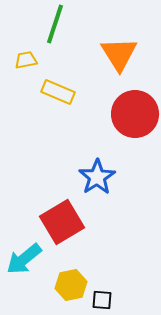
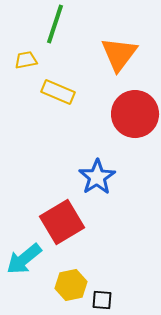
orange triangle: rotated 9 degrees clockwise
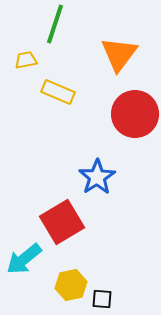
black square: moved 1 px up
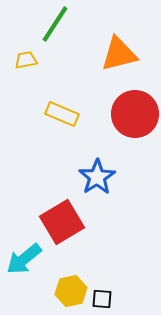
green line: rotated 15 degrees clockwise
orange triangle: rotated 39 degrees clockwise
yellow rectangle: moved 4 px right, 22 px down
yellow hexagon: moved 6 px down
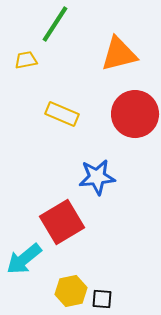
blue star: rotated 27 degrees clockwise
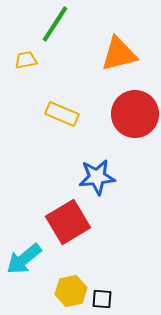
red square: moved 6 px right
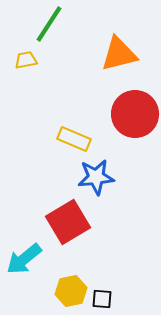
green line: moved 6 px left
yellow rectangle: moved 12 px right, 25 px down
blue star: moved 1 px left
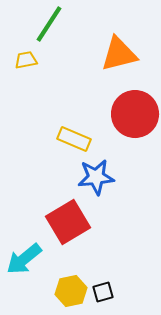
black square: moved 1 px right, 7 px up; rotated 20 degrees counterclockwise
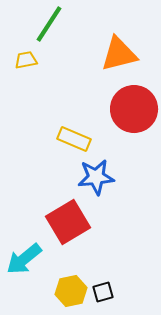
red circle: moved 1 px left, 5 px up
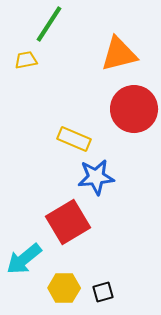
yellow hexagon: moved 7 px left, 3 px up; rotated 12 degrees clockwise
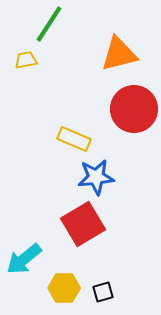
red square: moved 15 px right, 2 px down
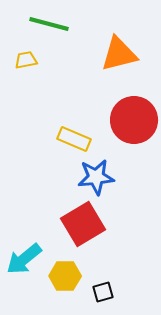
green line: rotated 72 degrees clockwise
red circle: moved 11 px down
yellow hexagon: moved 1 px right, 12 px up
